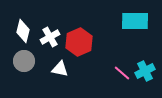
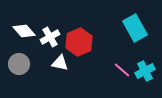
cyan rectangle: moved 7 px down; rotated 60 degrees clockwise
white diamond: moved 1 px right; rotated 55 degrees counterclockwise
gray circle: moved 5 px left, 3 px down
white triangle: moved 6 px up
pink line: moved 3 px up
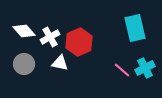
cyan rectangle: rotated 16 degrees clockwise
gray circle: moved 5 px right
cyan cross: moved 3 px up
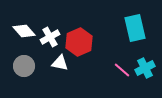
gray circle: moved 2 px down
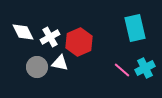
white diamond: moved 1 px left, 1 px down; rotated 15 degrees clockwise
gray circle: moved 13 px right, 1 px down
